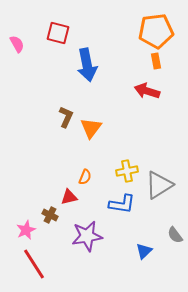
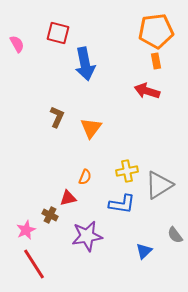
blue arrow: moved 2 px left, 1 px up
brown L-shape: moved 9 px left
red triangle: moved 1 px left, 1 px down
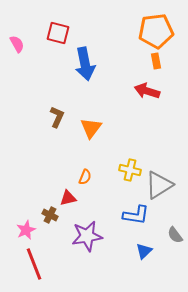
yellow cross: moved 3 px right, 1 px up; rotated 25 degrees clockwise
blue L-shape: moved 14 px right, 11 px down
red line: rotated 12 degrees clockwise
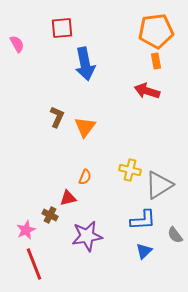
red square: moved 4 px right, 5 px up; rotated 20 degrees counterclockwise
orange triangle: moved 6 px left, 1 px up
blue L-shape: moved 7 px right, 5 px down; rotated 12 degrees counterclockwise
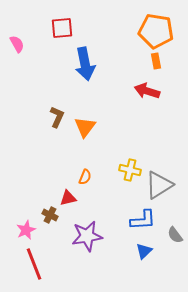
orange pentagon: rotated 16 degrees clockwise
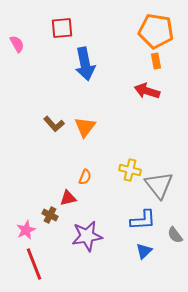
brown L-shape: moved 3 px left, 7 px down; rotated 115 degrees clockwise
gray triangle: rotated 36 degrees counterclockwise
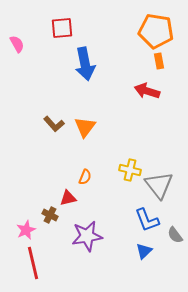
orange rectangle: moved 3 px right
blue L-shape: moved 4 px right; rotated 72 degrees clockwise
red line: moved 1 px left, 1 px up; rotated 8 degrees clockwise
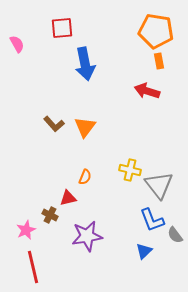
blue L-shape: moved 5 px right
red line: moved 4 px down
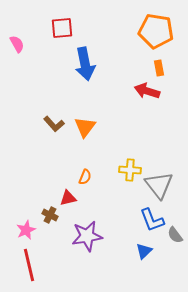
orange rectangle: moved 7 px down
yellow cross: rotated 10 degrees counterclockwise
red line: moved 4 px left, 2 px up
